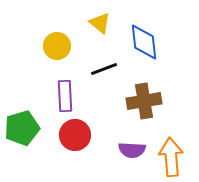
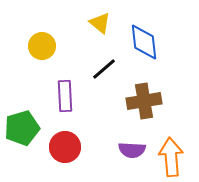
yellow circle: moved 15 px left
black line: rotated 20 degrees counterclockwise
red circle: moved 10 px left, 12 px down
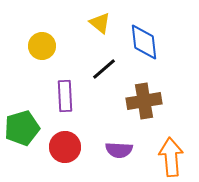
purple semicircle: moved 13 px left
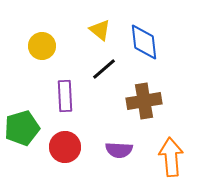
yellow triangle: moved 7 px down
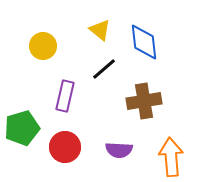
yellow circle: moved 1 px right
purple rectangle: rotated 16 degrees clockwise
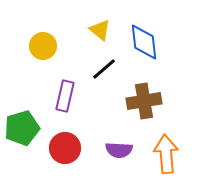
red circle: moved 1 px down
orange arrow: moved 5 px left, 3 px up
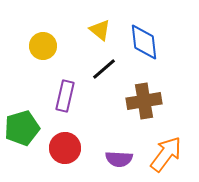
purple semicircle: moved 9 px down
orange arrow: rotated 42 degrees clockwise
